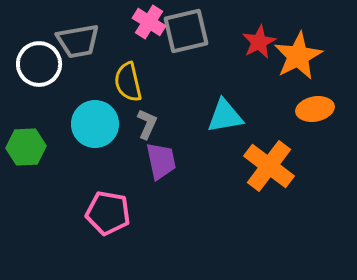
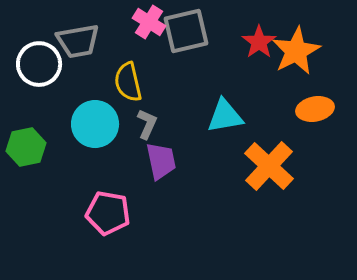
red star: rotated 8 degrees counterclockwise
orange star: moved 2 px left, 5 px up
green hexagon: rotated 9 degrees counterclockwise
orange cross: rotated 6 degrees clockwise
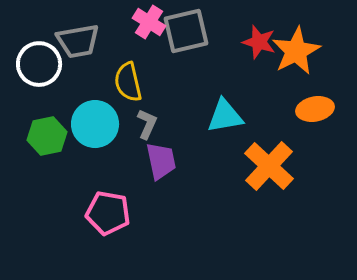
red star: rotated 20 degrees counterclockwise
green hexagon: moved 21 px right, 11 px up
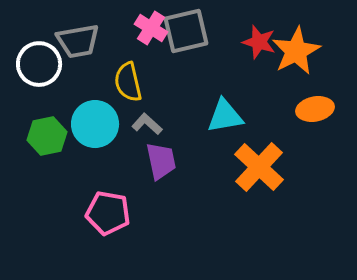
pink cross: moved 2 px right, 6 px down
gray L-shape: rotated 72 degrees counterclockwise
orange cross: moved 10 px left, 1 px down
